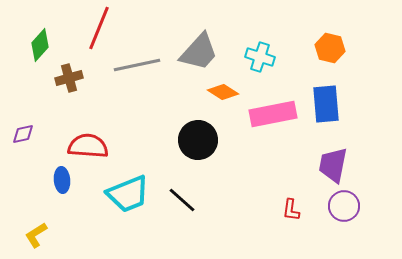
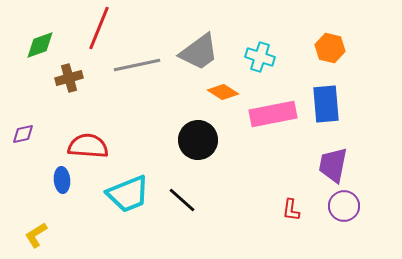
green diamond: rotated 28 degrees clockwise
gray trapezoid: rotated 12 degrees clockwise
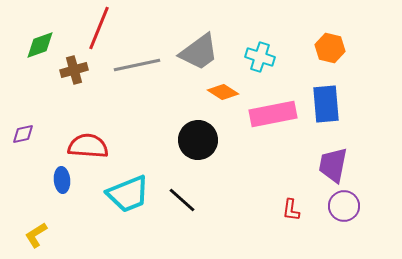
brown cross: moved 5 px right, 8 px up
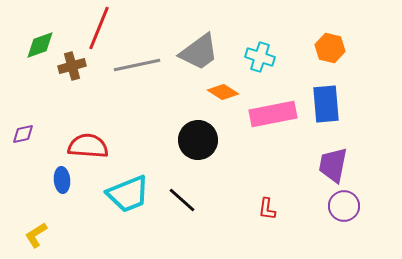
brown cross: moved 2 px left, 4 px up
red L-shape: moved 24 px left, 1 px up
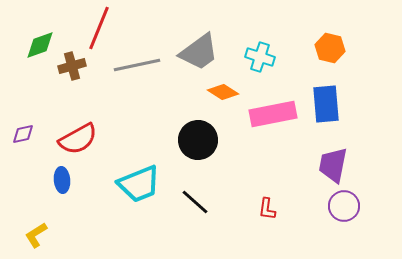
red semicircle: moved 10 px left, 7 px up; rotated 147 degrees clockwise
cyan trapezoid: moved 11 px right, 10 px up
black line: moved 13 px right, 2 px down
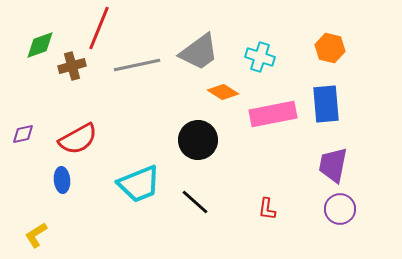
purple circle: moved 4 px left, 3 px down
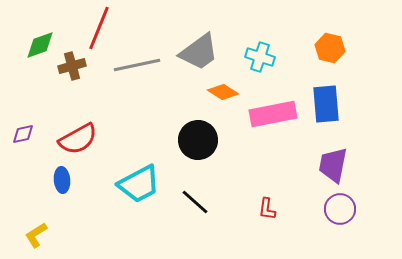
cyan trapezoid: rotated 6 degrees counterclockwise
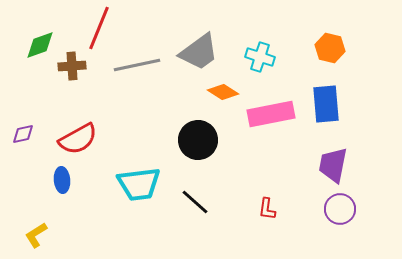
brown cross: rotated 12 degrees clockwise
pink rectangle: moved 2 px left
cyan trapezoid: rotated 21 degrees clockwise
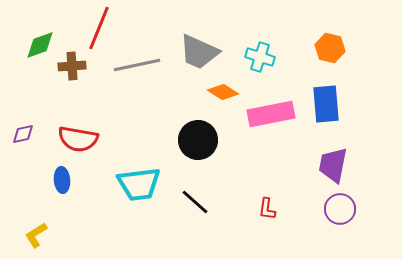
gray trapezoid: rotated 60 degrees clockwise
red semicircle: rotated 39 degrees clockwise
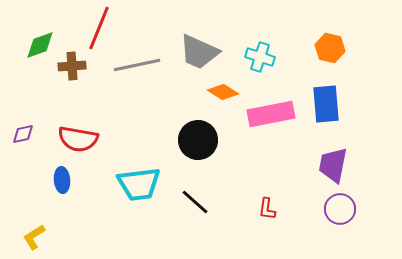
yellow L-shape: moved 2 px left, 2 px down
